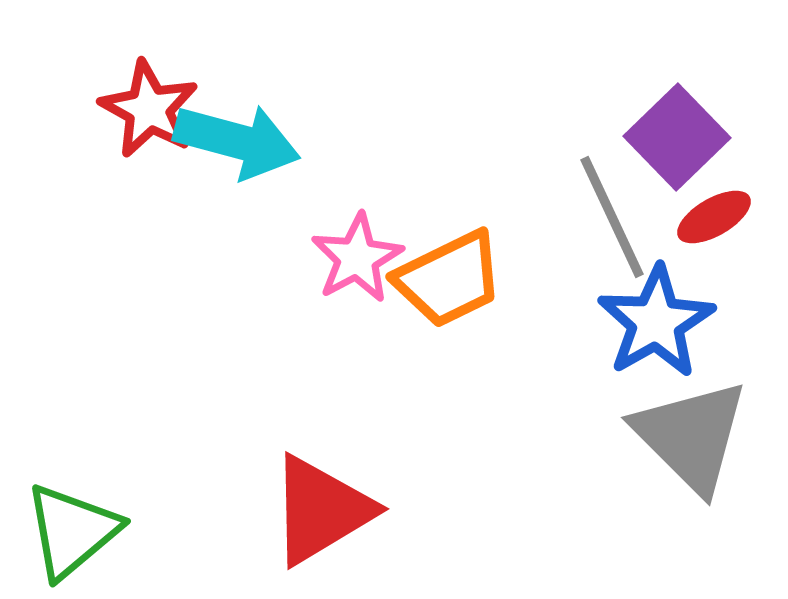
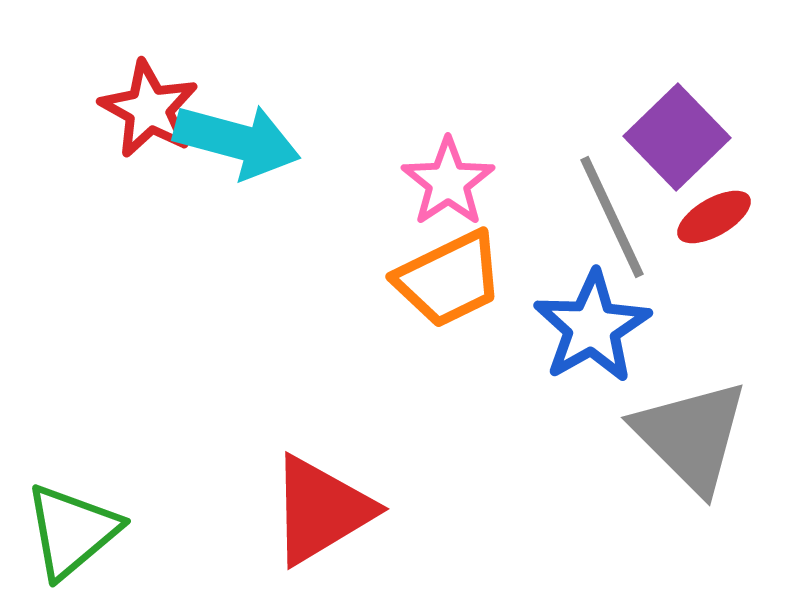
pink star: moved 91 px right, 76 px up; rotated 6 degrees counterclockwise
blue star: moved 64 px left, 5 px down
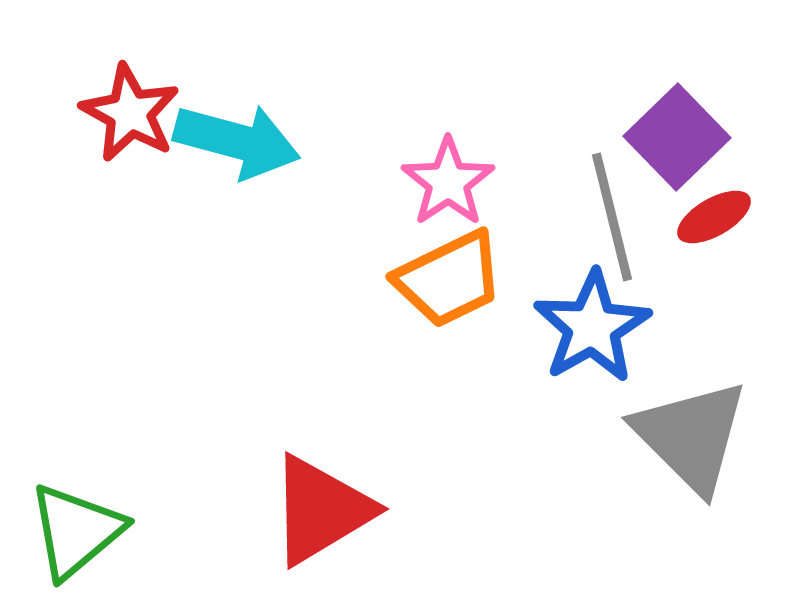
red star: moved 19 px left, 4 px down
gray line: rotated 11 degrees clockwise
green triangle: moved 4 px right
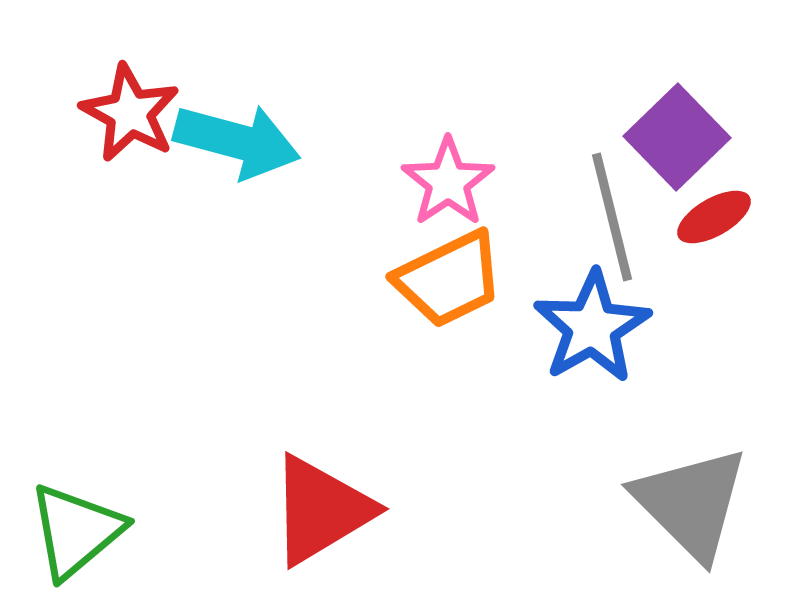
gray triangle: moved 67 px down
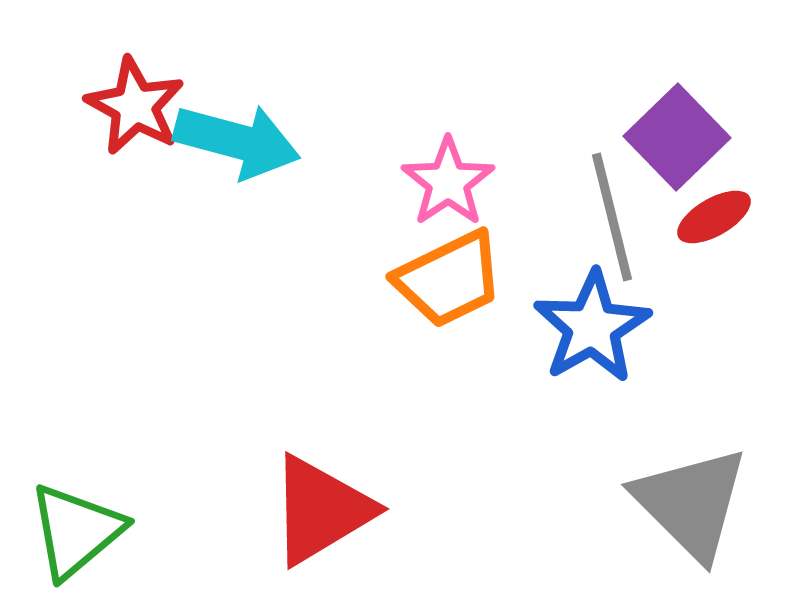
red star: moved 5 px right, 7 px up
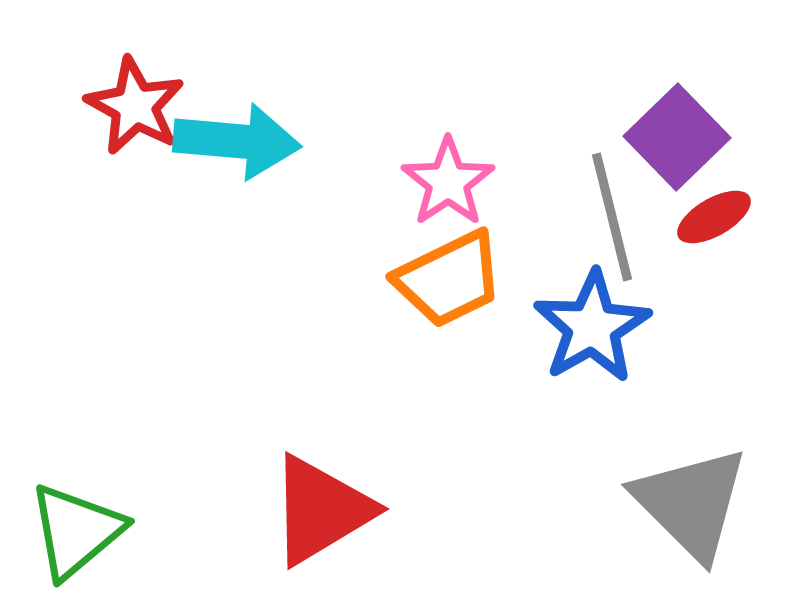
cyan arrow: rotated 10 degrees counterclockwise
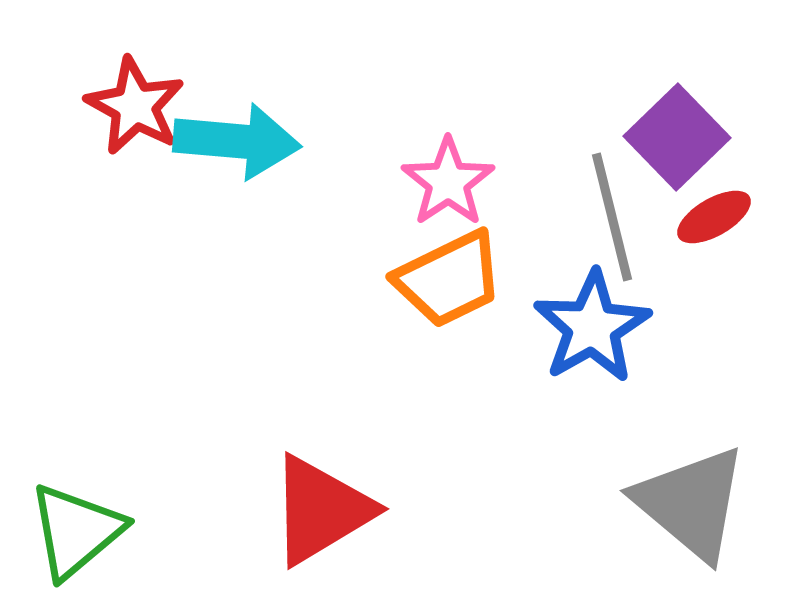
gray triangle: rotated 5 degrees counterclockwise
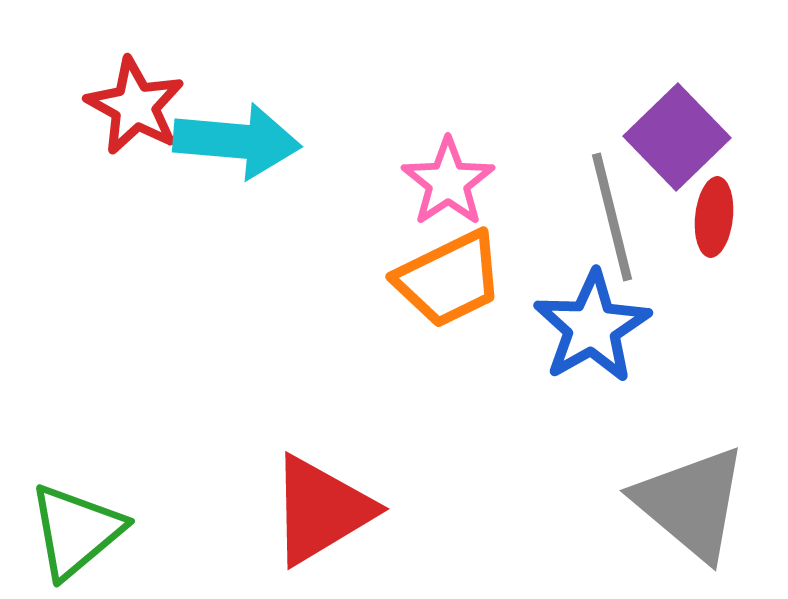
red ellipse: rotated 54 degrees counterclockwise
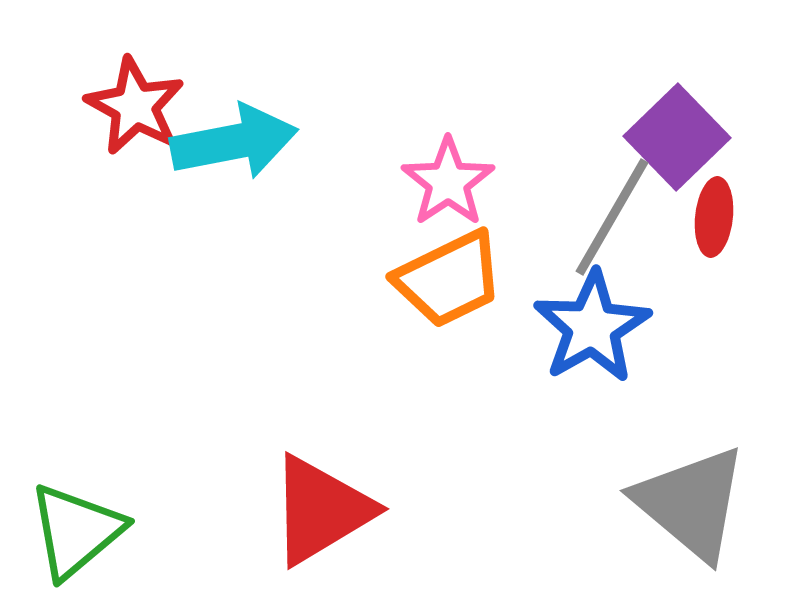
cyan arrow: moved 3 px left, 1 px down; rotated 16 degrees counterclockwise
gray line: rotated 44 degrees clockwise
